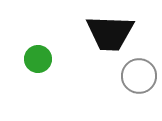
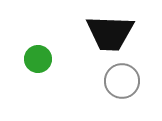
gray circle: moved 17 px left, 5 px down
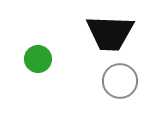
gray circle: moved 2 px left
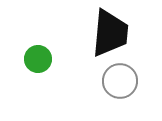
black trapezoid: rotated 87 degrees counterclockwise
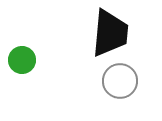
green circle: moved 16 px left, 1 px down
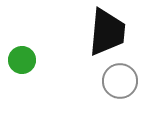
black trapezoid: moved 3 px left, 1 px up
